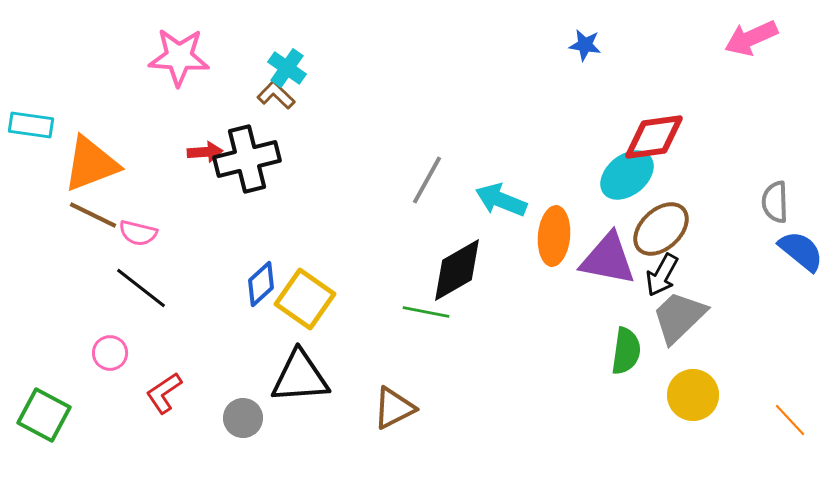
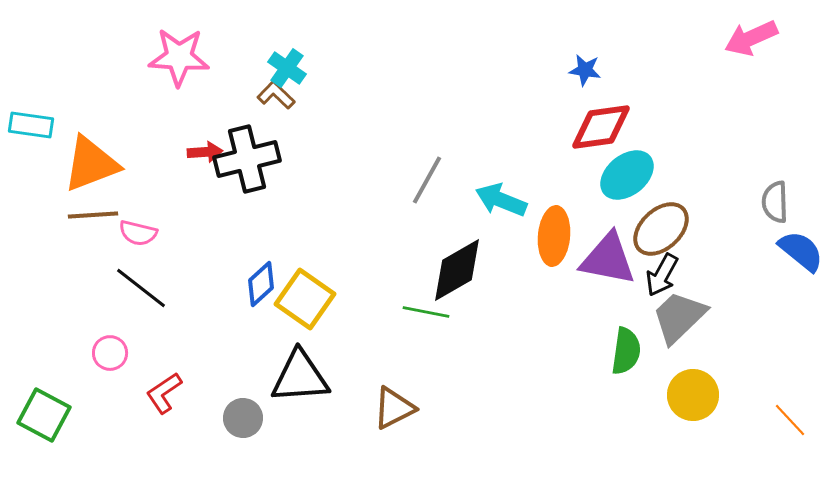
blue star: moved 25 px down
red diamond: moved 53 px left, 10 px up
brown line: rotated 30 degrees counterclockwise
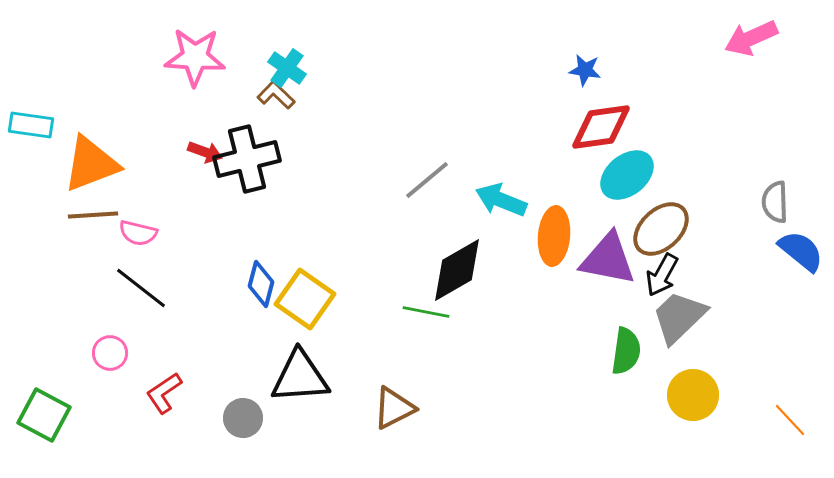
pink star: moved 16 px right
red arrow: rotated 24 degrees clockwise
gray line: rotated 21 degrees clockwise
blue diamond: rotated 33 degrees counterclockwise
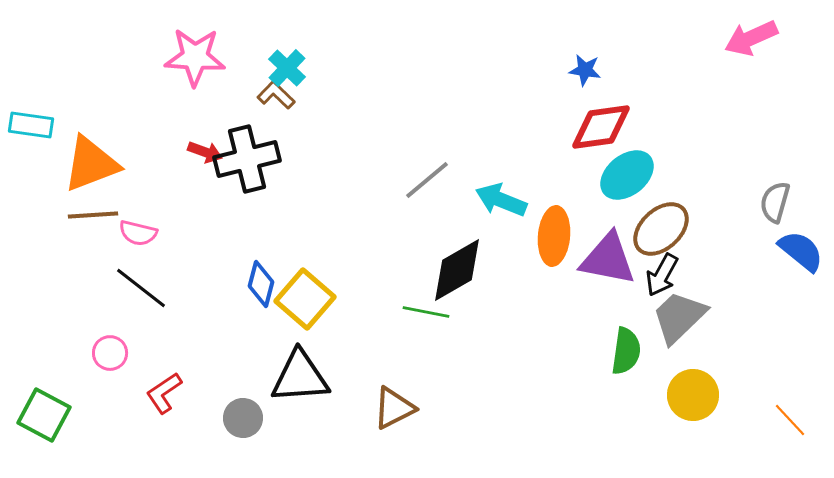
cyan cross: rotated 9 degrees clockwise
gray semicircle: rotated 18 degrees clockwise
yellow square: rotated 6 degrees clockwise
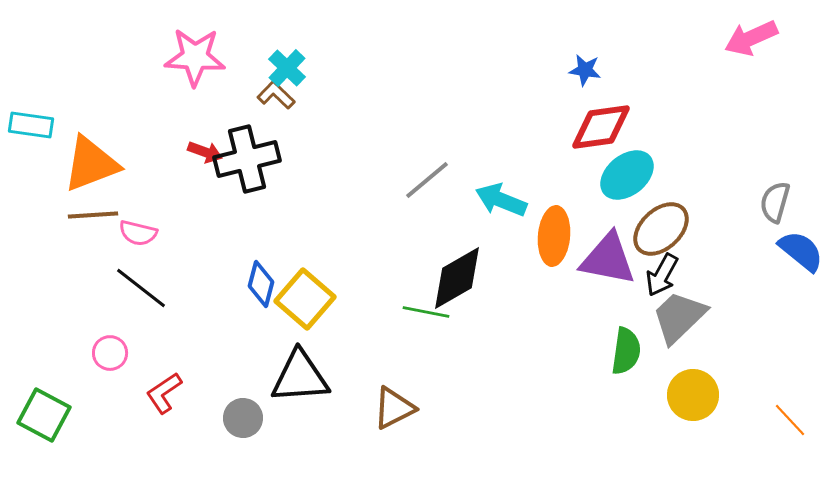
black diamond: moved 8 px down
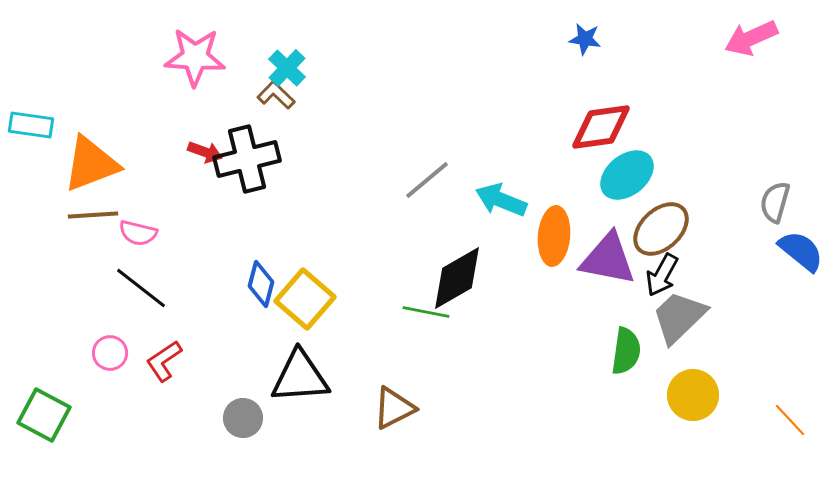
blue star: moved 31 px up
red L-shape: moved 32 px up
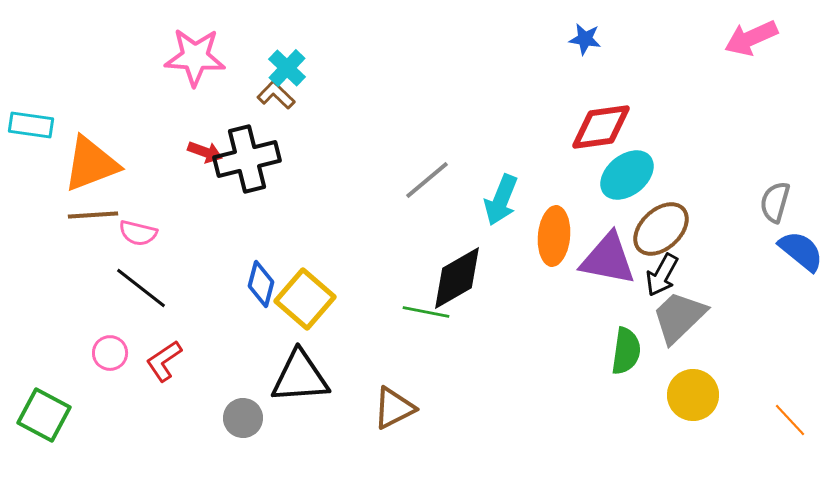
cyan arrow: rotated 90 degrees counterclockwise
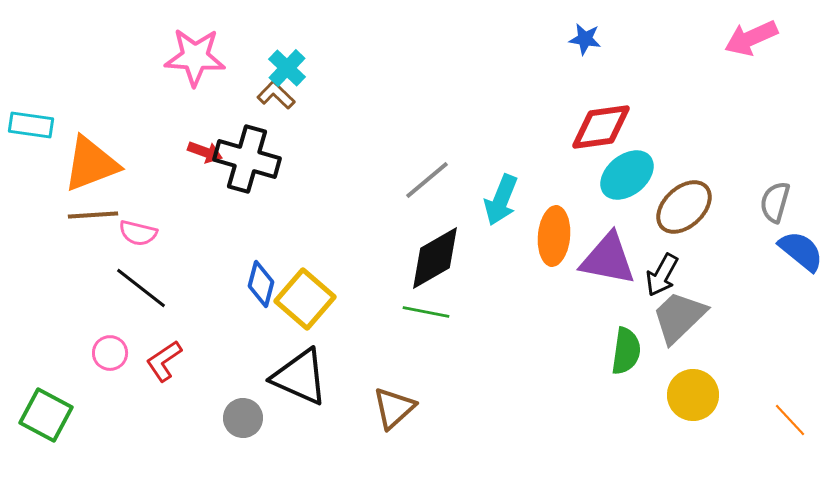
black cross: rotated 30 degrees clockwise
brown ellipse: moved 23 px right, 22 px up
black diamond: moved 22 px left, 20 px up
black triangle: rotated 28 degrees clockwise
brown triangle: rotated 15 degrees counterclockwise
green square: moved 2 px right
